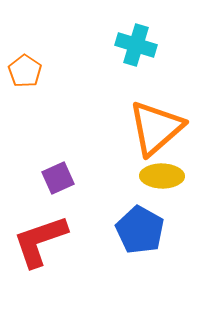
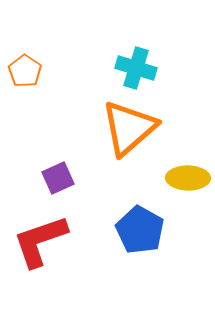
cyan cross: moved 23 px down
orange triangle: moved 27 px left
yellow ellipse: moved 26 px right, 2 px down
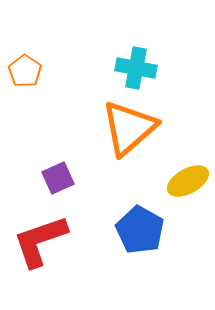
cyan cross: rotated 6 degrees counterclockwise
yellow ellipse: moved 3 px down; rotated 30 degrees counterclockwise
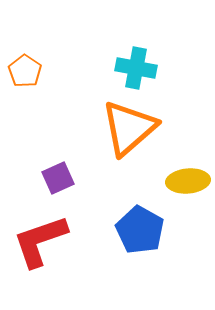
yellow ellipse: rotated 24 degrees clockwise
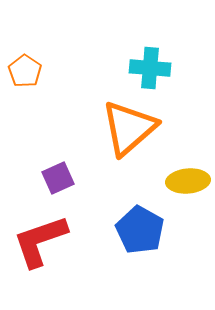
cyan cross: moved 14 px right; rotated 6 degrees counterclockwise
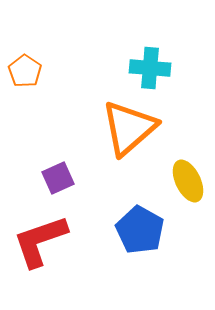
yellow ellipse: rotated 69 degrees clockwise
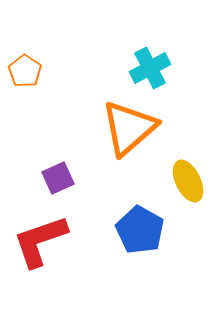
cyan cross: rotated 33 degrees counterclockwise
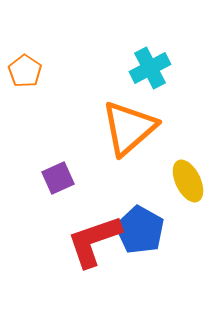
red L-shape: moved 54 px right
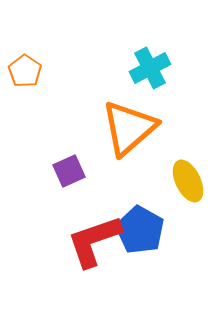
purple square: moved 11 px right, 7 px up
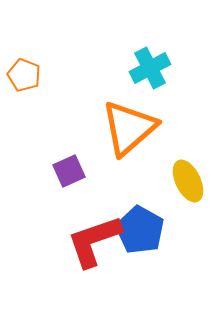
orange pentagon: moved 1 px left, 4 px down; rotated 12 degrees counterclockwise
